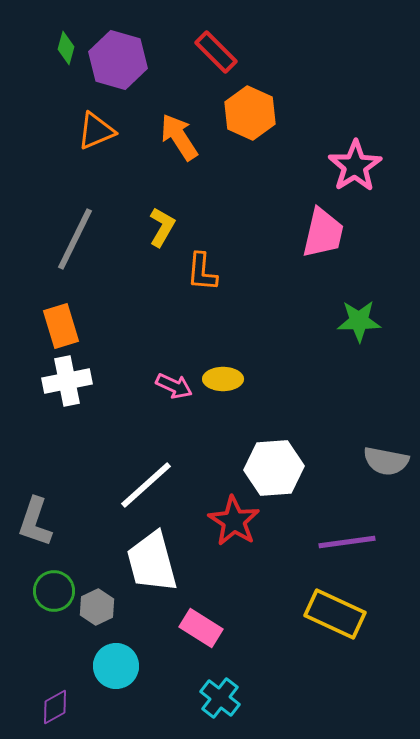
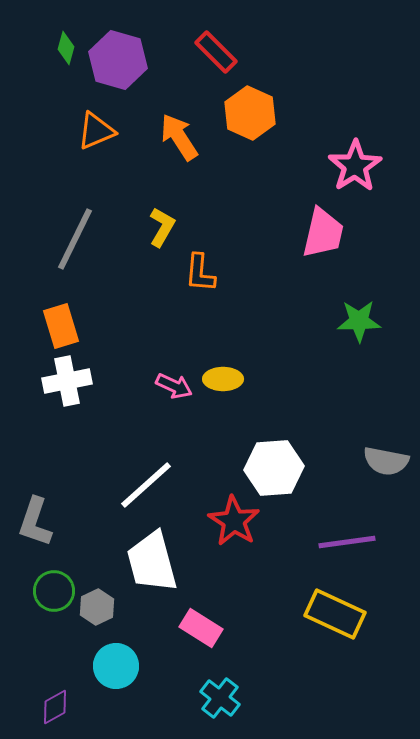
orange L-shape: moved 2 px left, 1 px down
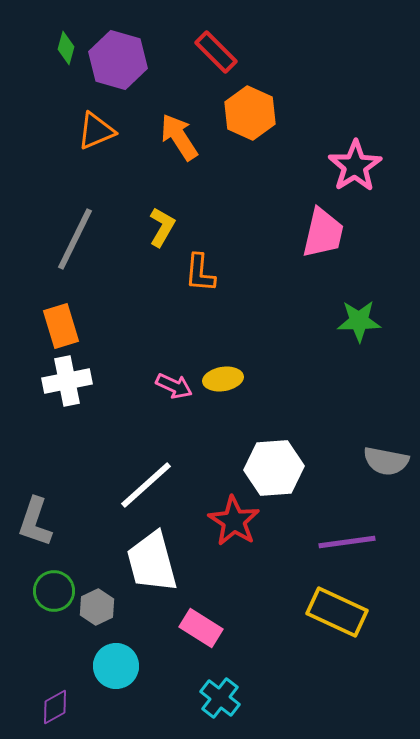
yellow ellipse: rotated 9 degrees counterclockwise
yellow rectangle: moved 2 px right, 2 px up
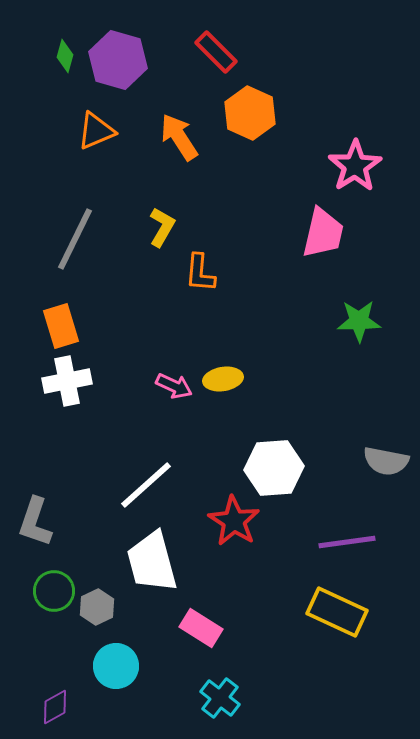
green diamond: moved 1 px left, 8 px down
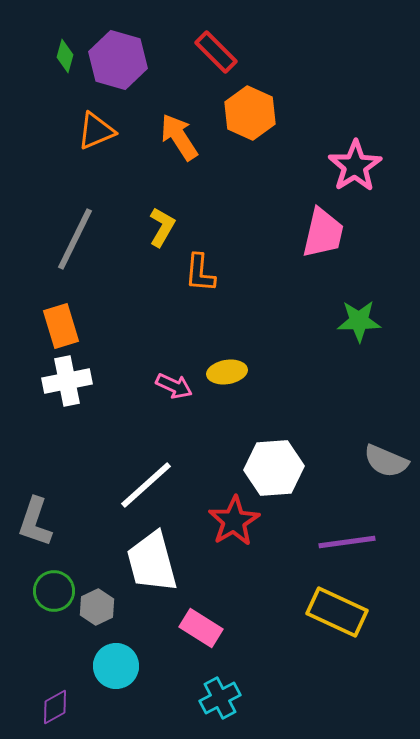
yellow ellipse: moved 4 px right, 7 px up
gray semicircle: rotated 12 degrees clockwise
red star: rotated 9 degrees clockwise
cyan cross: rotated 24 degrees clockwise
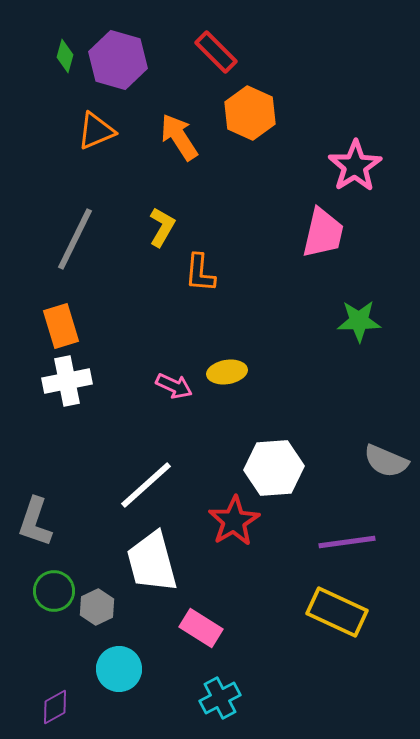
cyan circle: moved 3 px right, 3 px down
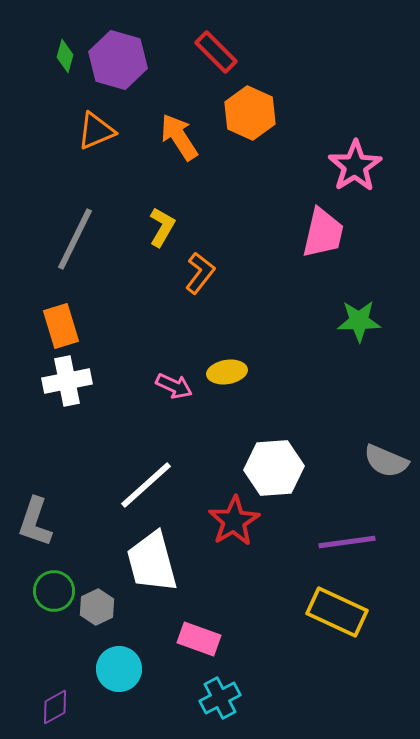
orange L-shape: rotated 147 degrees counterclockwise
pink rectangle: moved 2 px left, 11 px down; rotated 12 degrees counterclockwise
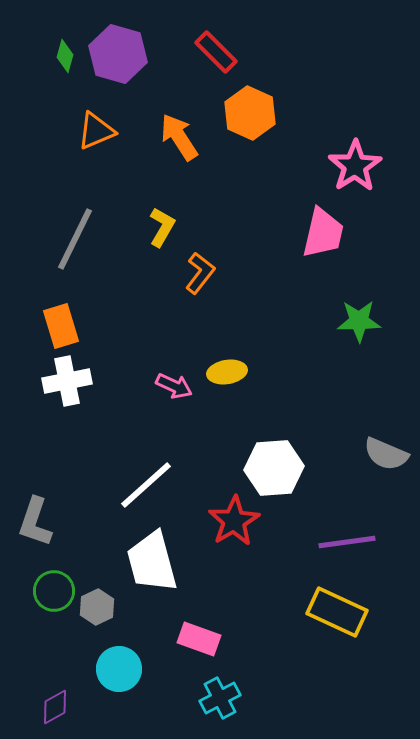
purple hexagon: moved 6 px up
gray semicircle: moved 7 px up
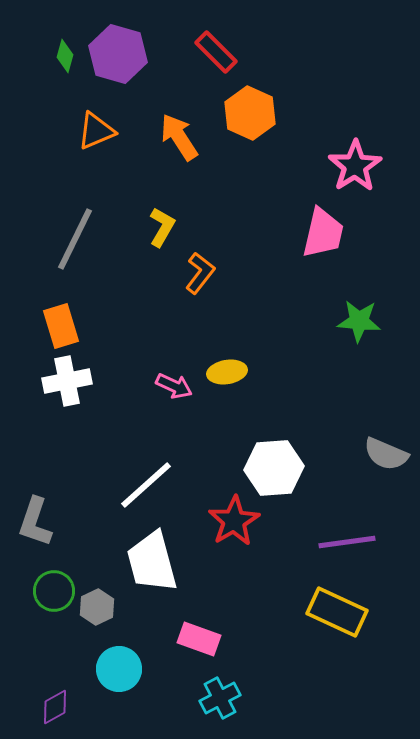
green star: rotated 6 degrees clockwise
